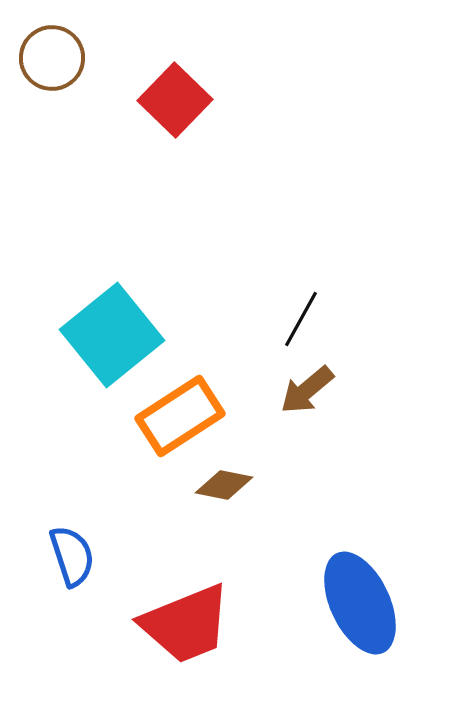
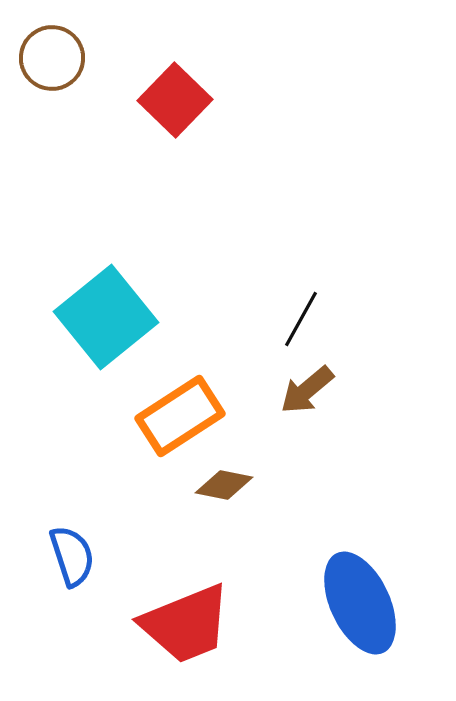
cyan square: moved 6 px left, 18 px up
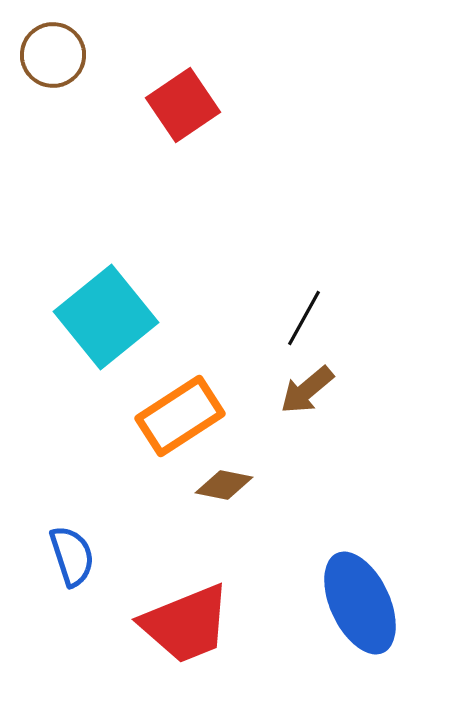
brown circle: moved 1 px right, 3 px up
red square: moved 8 px right, 5 px down; rotated 12 degrees clockwise
black line: moved 3 px right, 1 px up
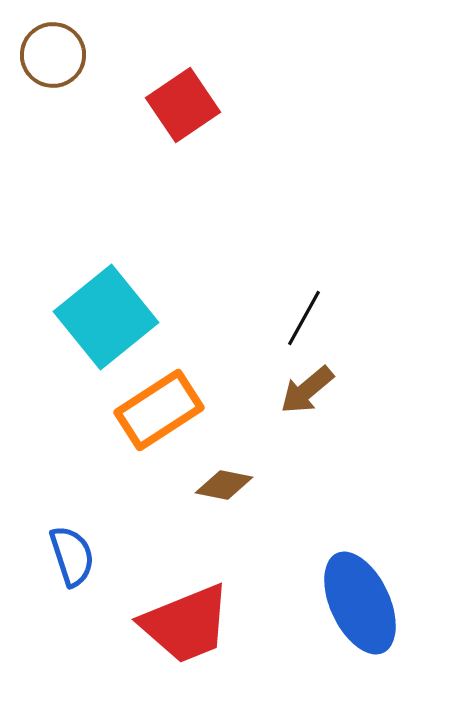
orange rectangle: moved 21 px left, 6 px up
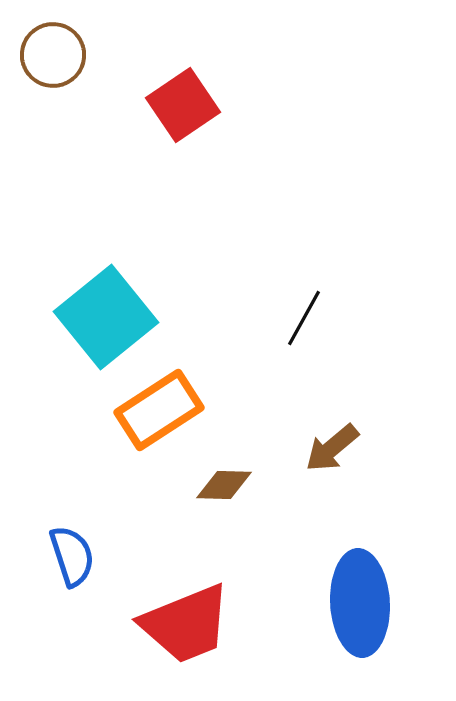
brown arrow: moved 25 px right, 58 px down
brown diamond: rotated 10 degrees counterclockwise
blue ellipse: rotated 22 degrees clockwise
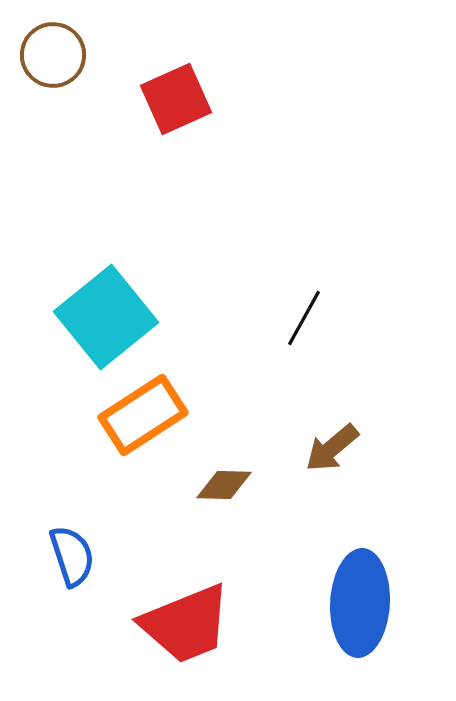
red square: moved 7 px left, 6 px up; rotated 10 degrees clockwise
orange rectangle: moved 16 px left, 5 px down
blue ellipse: rotated 6 degrees clockwise
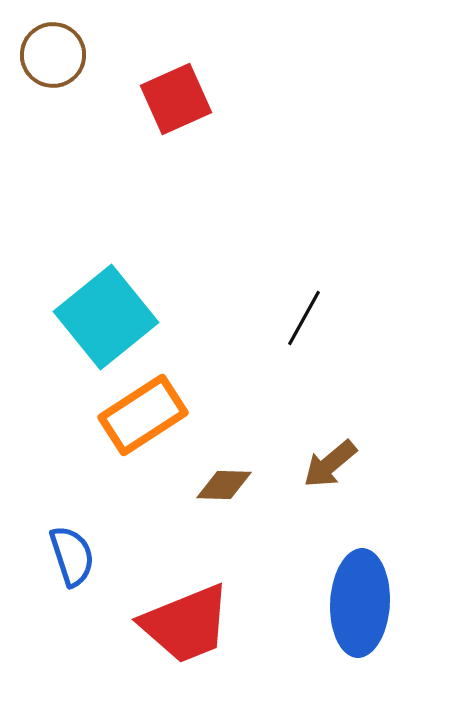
brown arrow: moved 2 px left, 16 px down
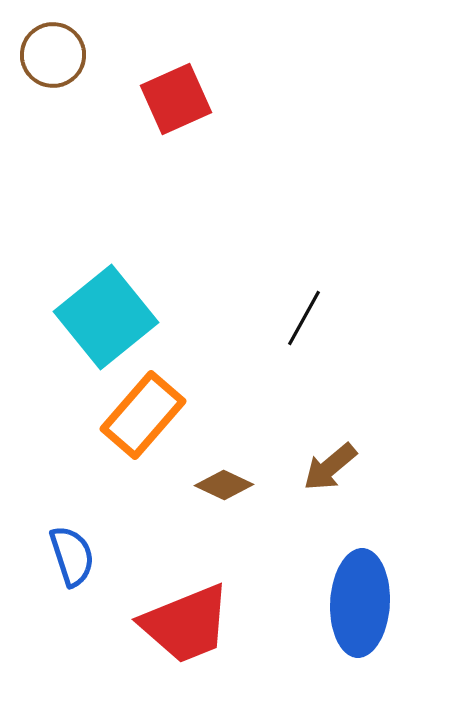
orange rectangle: rotated 16 degrees counterclockwise
brown arrow: moved 3 px down
brown diamond: rotated 24 degrees clockwise
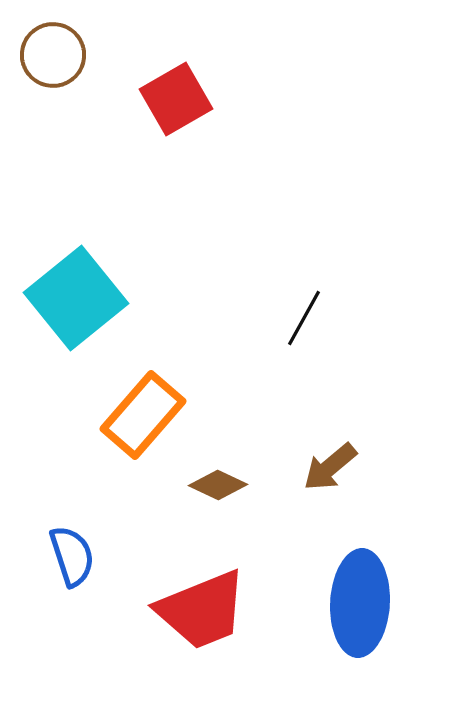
red square: rotated 6 degrees counterclockwise
cyan square: moved 30 px left, 19 px up
brown diamond: moved 6 px left
red trapezoid: moved 16 px right, 14 px up
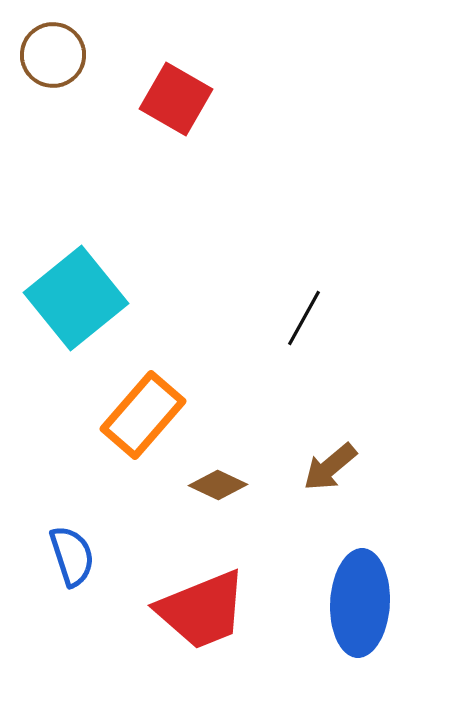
red square: rotated 30 degrees counterclockwise
